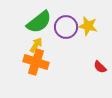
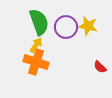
green semicircle: rotated 72 degrees counterclockwise
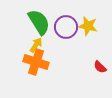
green semicircle: rotated 12 degrees counterclockwise
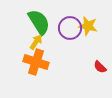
purple circle: moved 4 px right, 1 px down
yellow arrow: moved 3 px up
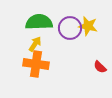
green semicircle: rotated 60 degrees counterclockwise
yellow arrow: moved 1 px left, 2 px down
orange cross: moved 2 px down; rotated 10 degrees counterclockwise
